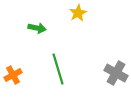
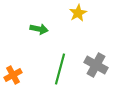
green arrow: moved 2 px right, 1 px down
green line: moved 2 px right; rotated 32 degrees clockwise
gray cross: moved 20 px left, 8 px up
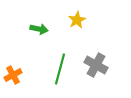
yellow star: moved 1 px left, 7 px down
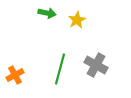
green arrow: moved 8 px right, 16 px up
orange cross: moved 2 px right
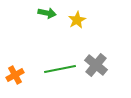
gray cross: rotated 10 degrees clockwise
green line: rotated 64 degrees clockwise
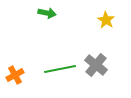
yellow star: moved 29 px right; rotated 12 degrees counterclockwise
